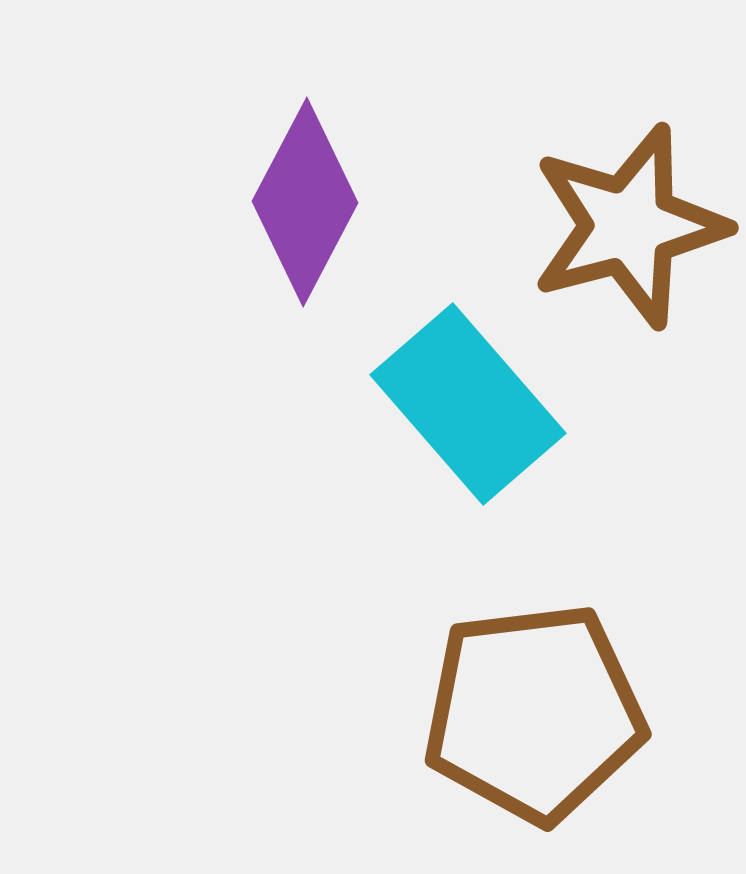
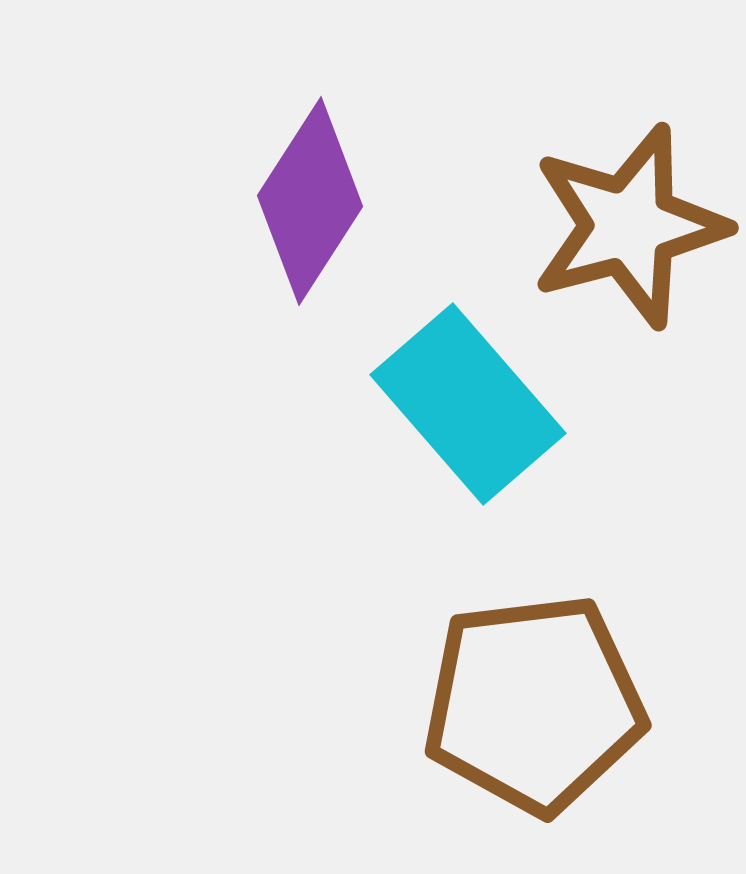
purple diamond: moved 5 px right, 1 px up; rotated 5 degrees clockwise
brown pentagon: moved 9 px up
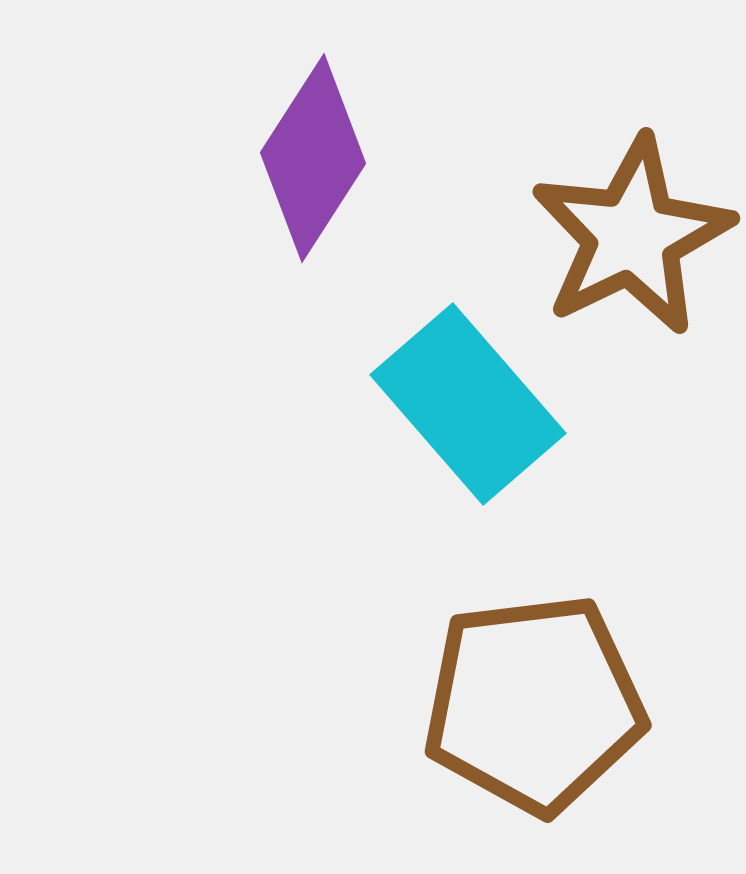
purple diamond: moved 3 px right, 43 px up
brown star: moved 3 px right, 10 px down; rotated 11 degrees counterclockwise
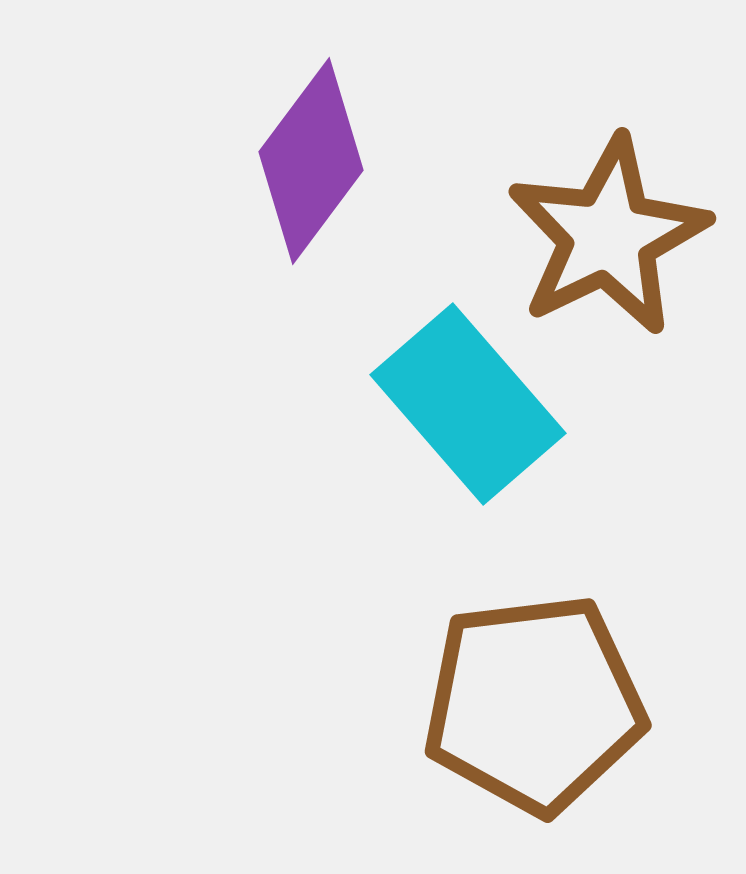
purple diamond: moved 2 px left, 3 px down; rotated 4 degrees clockwise
brown star: moved 24 px left
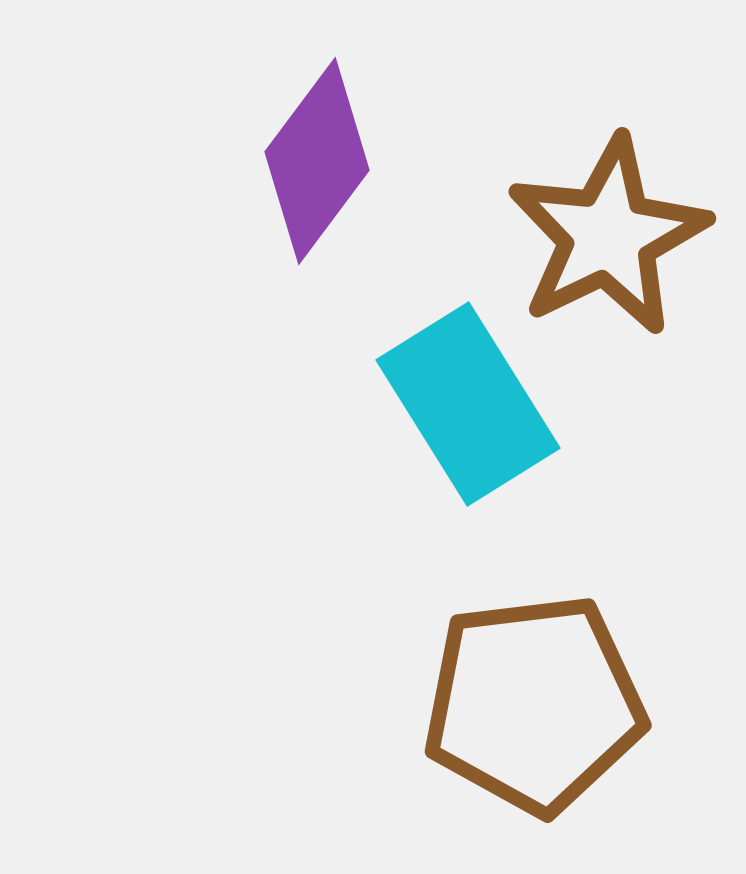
purple diamond: moved 6 px right
cyan rectangle: rotated 9 degrees clockwise
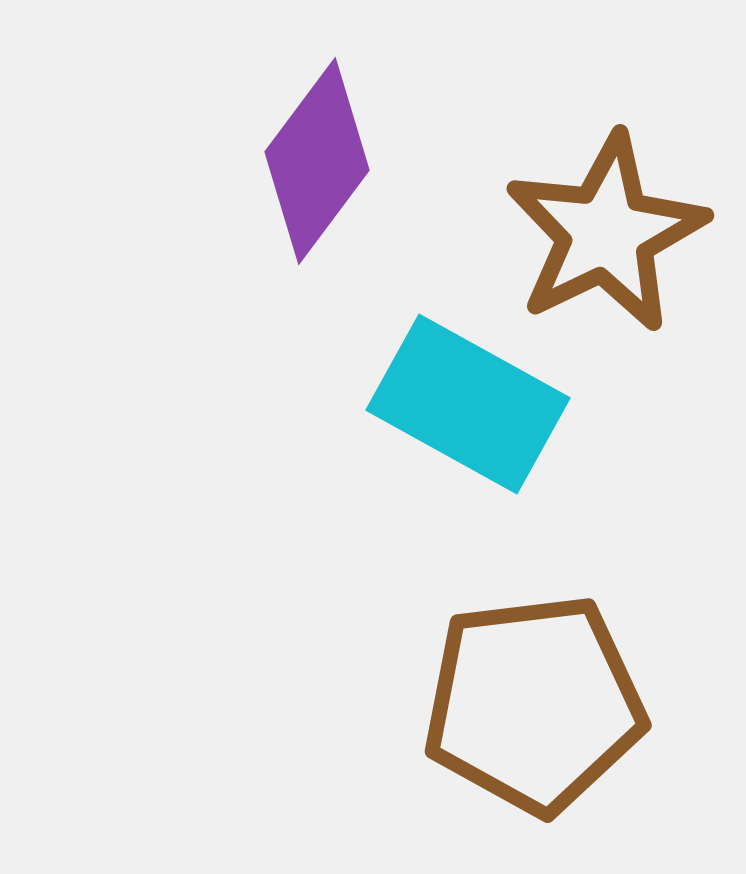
brown star: moved 2 px left, 3 px up
cyan rectangle: rotated 29 degrees counterclockwise
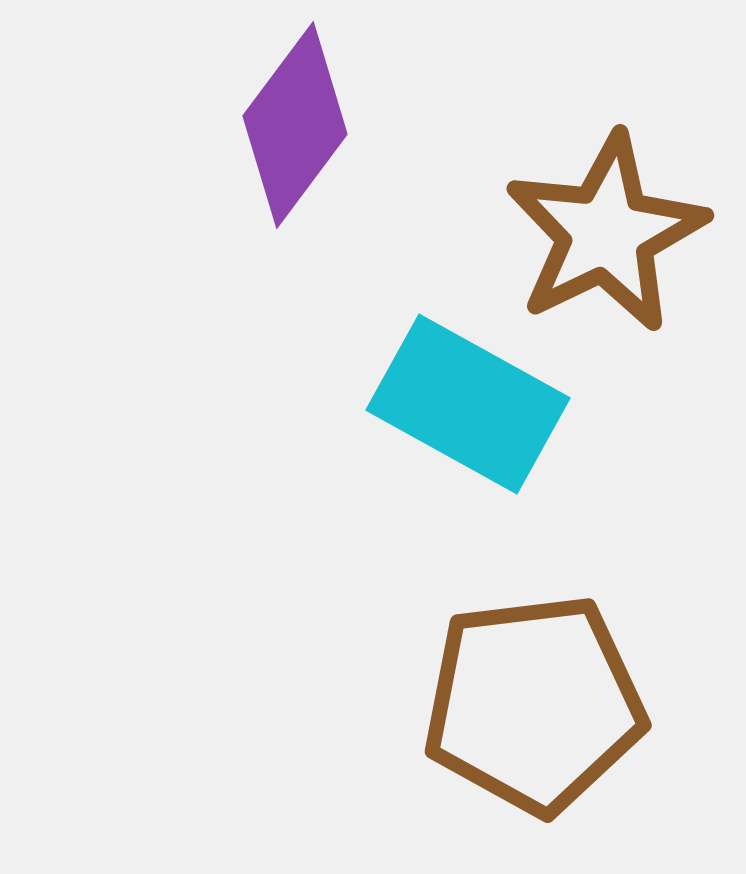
purple diamond: moved 22 px left, 36 px up
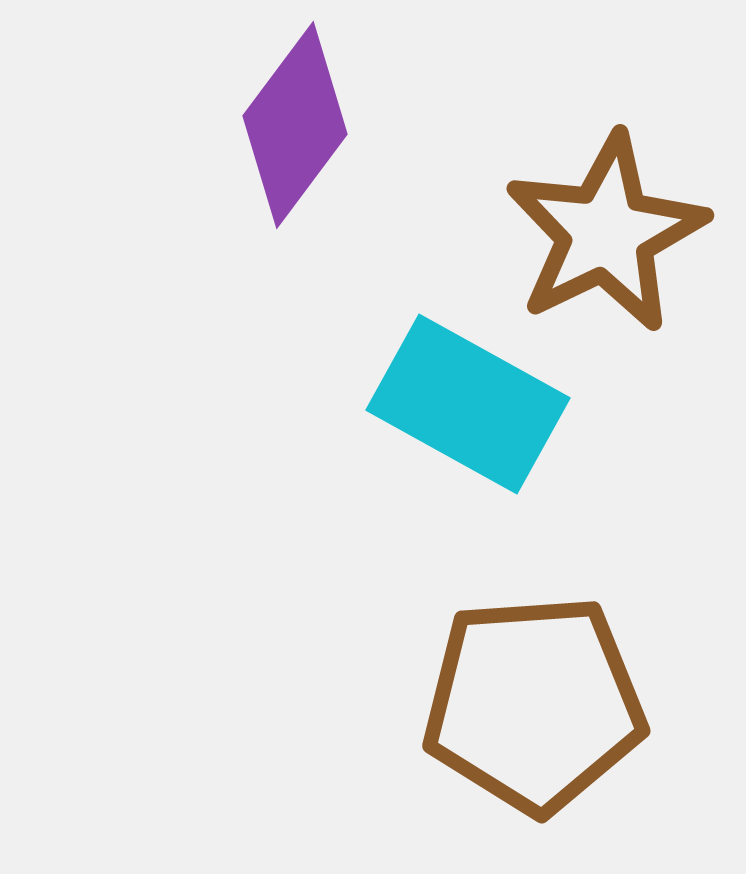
brown pentagon: rotated 3 degrees clockwise
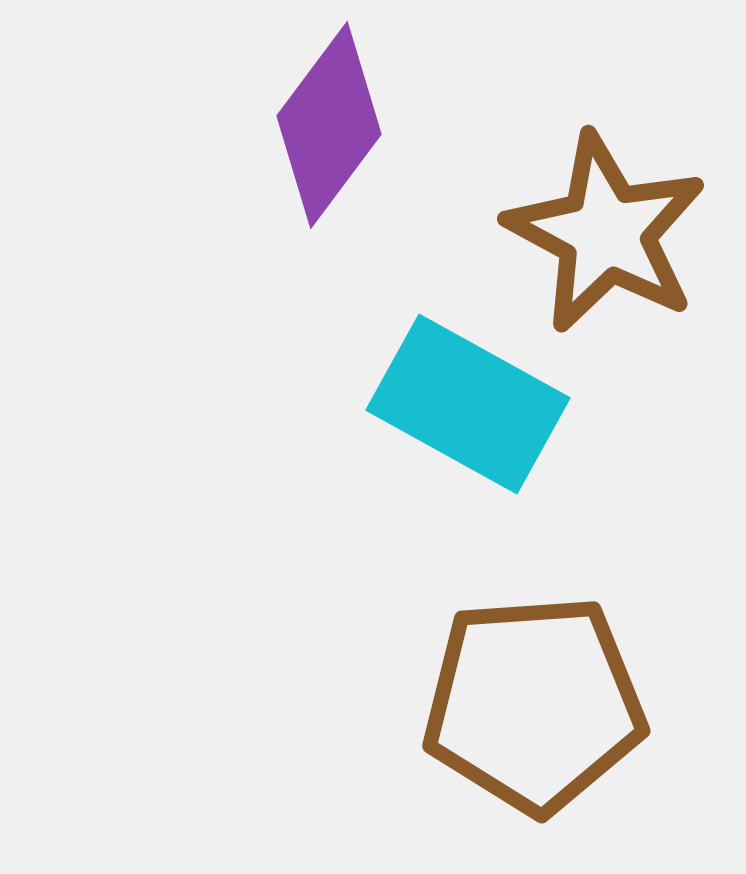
purple diamond: moved 34 px right
brown star: rotated 18 degrees counterclockwise
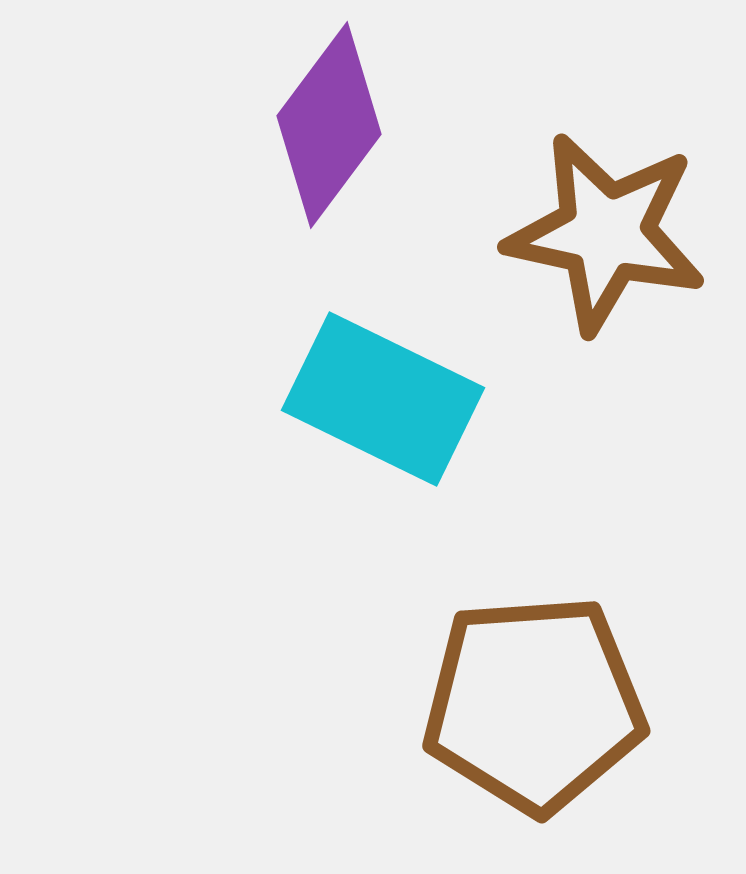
brown star: rotated 16 degrees counterclockwise
cyan rectangle: moved 85 px left, 5 px up; rotated 3 degrees counterclockwise
